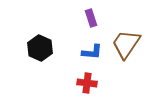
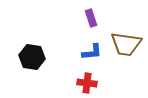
brown trapezoid: rotated 116 degrees counterclockwise
black hexagon: moved 8 px left, 9 px down; rotated 15 degrees counterclockwise
blue L-shape: rotated 10 degrees counterclockwise
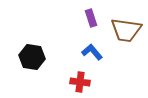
brown trapezoid: moved 14 px up
blue L-shape: rotated 125 degrees counterclockwise
red cross: moved 7 px left, 1 px up
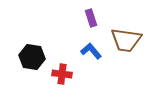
brown trapezoid: moved 10 px down
blue L-shape: moved 1 px left, 1 px up
red cross: moved 18 px left, 8 px up
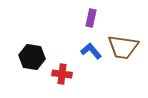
purple rectangle: rotated 30 degrees clockwise
brown trapezoid: moved 3 px left, 7 px down
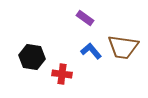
purple rectangle: moved 6 px left; rotated 66 degrees counterclockwise
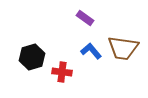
brown trapezoid: moved 1 px down
black hexagon: rotated 25 degrees counterclockwise
red cross: moved 2 px up
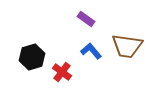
purple rectangle: moved 1 px right, 1 px down
brown trapezoid: moved 4 px right, 2 px up
red cross: rotated 30 degrees clockwise
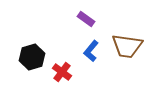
blue L-shape: rotated 100 degrees counterclockwise
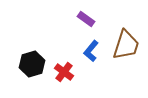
brown trapezoid: moved 1 px left, 1 px up; rotated 80 degrees counterclockwise
black hexagon: moved 7 px down
red cross: moved 2 px right
